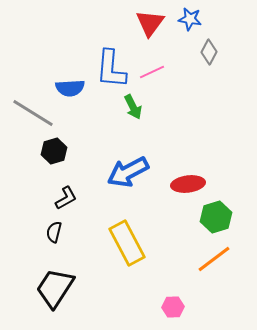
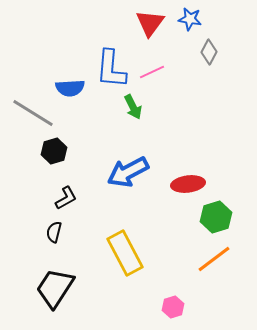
yellow rectangle: moved 2 px left, 10 px down
pink hexagon: rotated 15 degrees counterclockwise
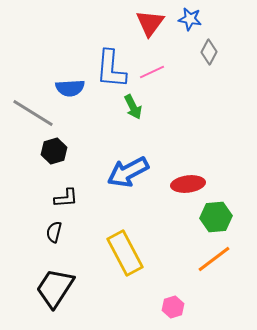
black L-shape: rotated 25 degrees clockwise
green hexagon: rotated 12 degrees clockwise
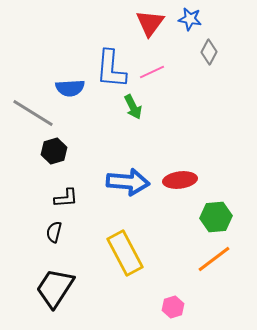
blue arrow: moved 10 px down; rotated 147 degrees counterclockwise
red ellipse: moved 8 px left, 4 px up
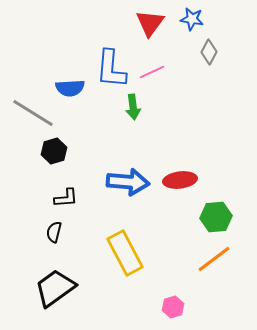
blue star: moved 2 px right
green arrow: rotated 20 degrees clockwise
black trapezoid: rotated 21 degrees clockwise
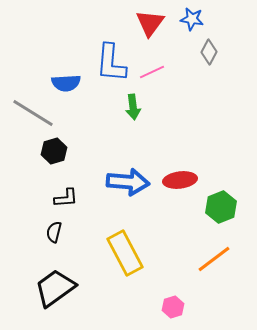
blue L-shape: moved 6 px up
blue semicircle: moved 4 px left, 5 px up
green hexagon: moved 5 px right, 10 px up; rotated 16 degrees counterclockwise
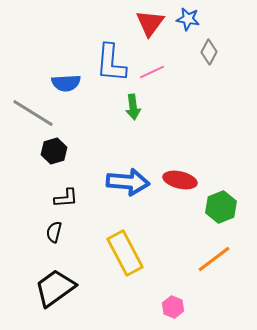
blue star: moved 4 px left
red ellipse: rotated 20 degrees clockwise
pink hexagon: rotated 20 degrees counterclockwise
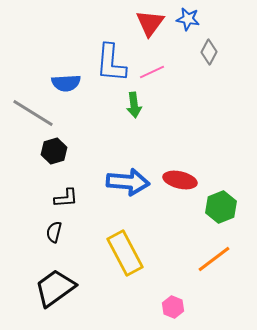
green arrow: moved 1 px right, 2 px up
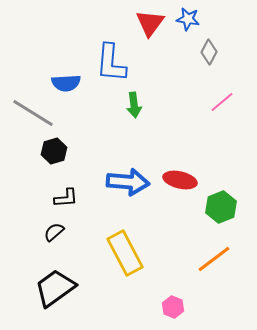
pink line: moved 70 px right, 30 px down; rotated 15 degrees counterclockwise
black semicircle: rotated 35 degrees clockwise
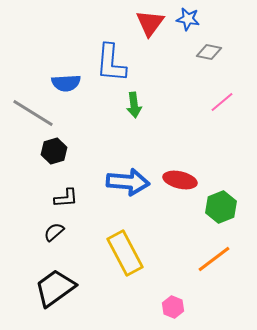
gray diamond: rotated 75 degrees clockwise
